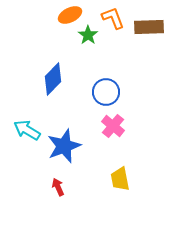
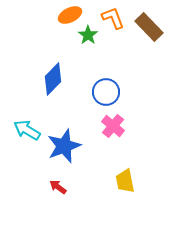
brown rectangle: rotated 48 degrees clockwise
yellow trapezoid: moved 5 px right, 2 px down
red arrow: rotated 30 degrees counterclockwise
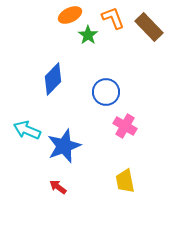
pink cross: moved 12 px right; rotated 10 degrees counterclockwise
cyan arrow: rotated 8 degrees counterclockwise
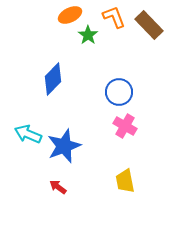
orange L-shape: moved 1 px right, 1 px up
brown rectangle: moved 2 px up
blue circle: moved 13 px right
cyan arrow: moved 1 px right, 4 px down
